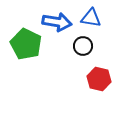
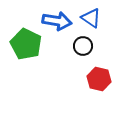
blue triangle: rotated 25 degrees clockwise
blue arrow: moved 1 px up
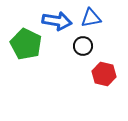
blue triangle: rotated 45 degrees counterclockwise
red hexagon: moved 5 px right, 5 px up
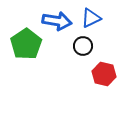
blue triangle: rotated 15 degrees counterclockwise
green pentagon: rotated 12 degrees clockwise
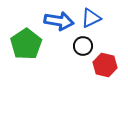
blue arrow: moved 2 px right
red hexagon: moved 1 px right, 9 px up
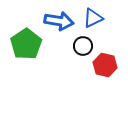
blue triangle: moved 2 px right
